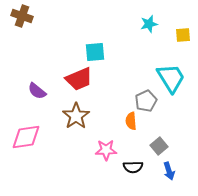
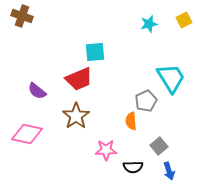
yellow square: moved 1 px right, 15 px up; rotated 21 degrees counterclockwise
pink diamond: moved 1 px right, 3 px up; rotated 20 degrees clockwise
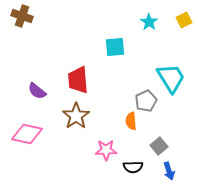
cyan star: moved 2 px up; rotated 24 degrees counterclockwise
cyan square: moved 20 px right, 5 px up
red trapezoid: moved 1 px left, 1 px down; rotated 108 degrees clockwise
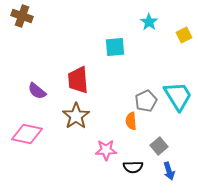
yellow square: moved 15 px down
cyan trapezoid: moved 7 px right, 18 px down
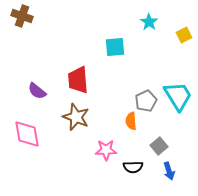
brown star: moved 1 px down; rotated 16 degrees counterclockwise
pink diamond: rotated 68 degrees clockwise
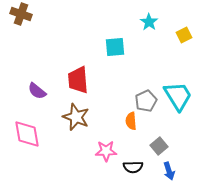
brown cross: moved 1 px left, 2 px up
pink star: moved 1 px down
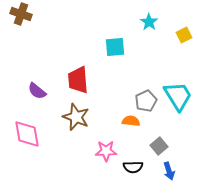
orange semicircle: rotated 102 degrees clockwise
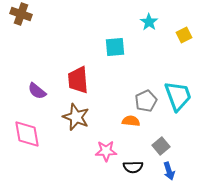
cyan trapezoid: rotated 12 degrees clockwise
gray square: moved 2 px right
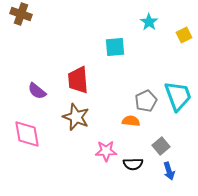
black semicircle: moved 3 px up
